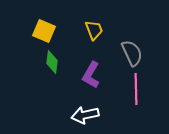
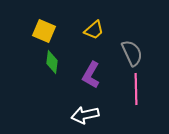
yellow trapezoid: rotated 70 degrees clockwise
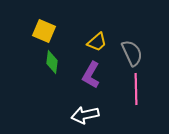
yellow trapezoid: moved 3 px right, 12 px down
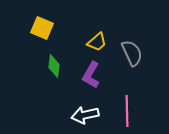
yellow square: moved 2 px left, 3 px up
green diamond: moved 2 px right, 4 px down
pink line: moved 9 px left, 22 px down
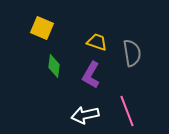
yellow trapezoid: rotated 120 degrees counterclockwise
gray semicircle: rotated 16 degrees clockwise
pink line: rotated 20 degrees counterclockwise
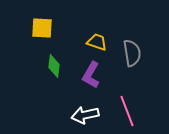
yellow square: rotated 20 degrees counterclockwise
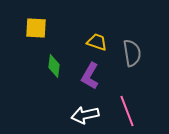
yellow square: moved 6 px left
purple L-shape: moved 1 px left, 1 px down
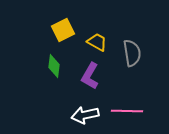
yellow square: moved 27 px right, 2 px down; rotated 30 degrees counterclockwise
yellow trapezoid: rotated 10 degrees clockwise
pink line: rotated 68 degrees counterclockwise
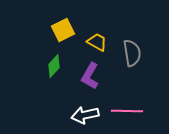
green diamond: rotated 35 degrees clockwise
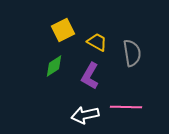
green diamond: rotated 15 degrees clockwise
pink line: moved 1 px left, 4 px up
